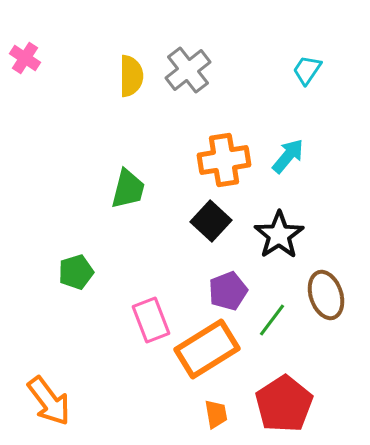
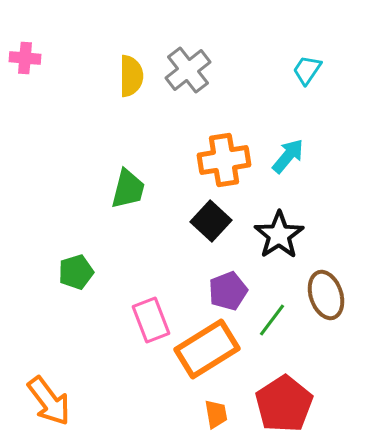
pink cross: rotated 28 degrees counterclockwise
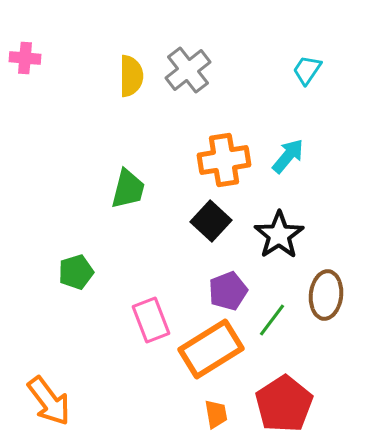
brown ellipse: rotated 24 degrees clockwise
orange rectangle: moved 4 px right
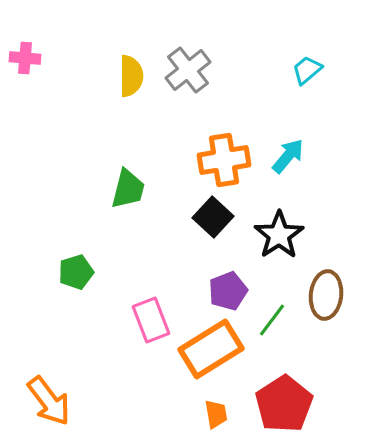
cyan trapezoid: rotated 16 degrees clockwise
black square: moved 2 px right, 4 px up
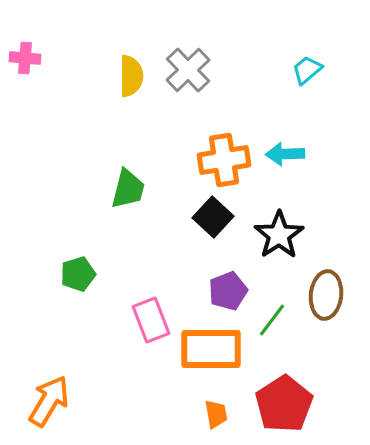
gray cross: rotated 6 degrees counterclockwise
cyan arrow: moved 3 px left, 2 px up; rotated 132 degrees counterclockwise
green pentagon: moved 2 px right, 2 px down
orange rectangle: rotated 32 degrees clockwise
orange arrow: rotated 112 degrees counterclockwise
